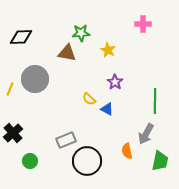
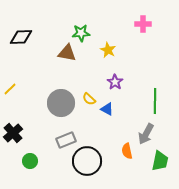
gray circle: moved 26 px right, 24 px down
yellow line: rotated 24 degrees clockwise
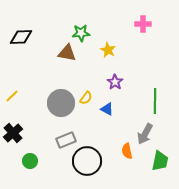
yellow line: moved 2 px right, 7 px down
yellow semicircle: moved 3 px left, 1 px up; rotated 96 degrees counterclockwise
gray arrow: moved 1 px left
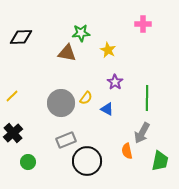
green line: moved 8 px left, 3 px up
gray arrow: moved 3 px left, 1 px up
green circle: moved 2 px left, 1 px down
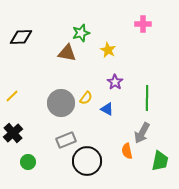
green star: rotated 12 degrees counterclockwise
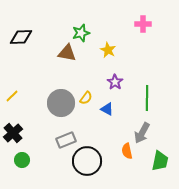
green circle: moved 6 px left, 2 px up
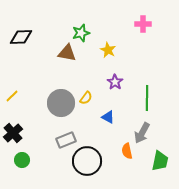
blue triangle: moved 1 px right, 8 px down
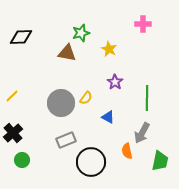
yellow star: moved 1 px right, 1 px up
black circle: moved 4 px right, 1 px down
